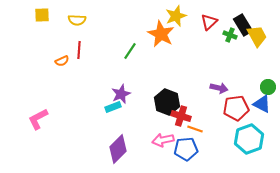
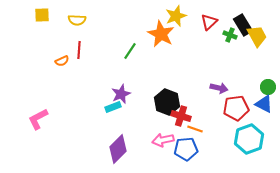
blue triangle: moved 2 px right
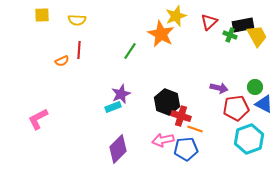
black rectangle: rotated 70 degrees counterclockwise
green circle: moved 13 px left
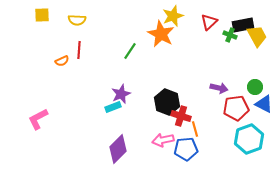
yellow star: moved 3 px left
orange line: rotated 56 degrees clockwise
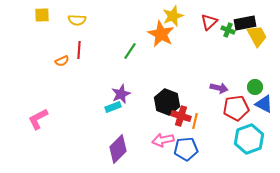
black rectangle: moved 2 px right, 2 px up
green cross: moved 2 px left, 5 px up
orange line: moved 8 px up; rotated 28 degrees clockwise
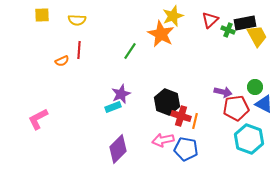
red triangle: moved 1 px right, 2 px up
purple arrow: moved 4 px right, 4 px down
cyan hexagon: rotated 20 degrees counterclockwise
blue pentagon: rotated 15 degrees clockwise
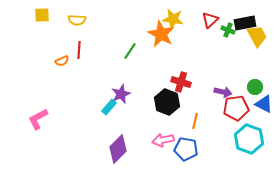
yellow star: moved 3 px down; rotated 30 degrees clockwise
cyan rectangle: moved 4 px left; rotated 28 degrees counterclockwise
red cross: moved 34 px up
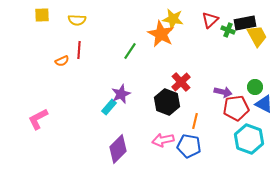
red cross: rotated 30 degrees clockwise
blue pentagon: moved 3 px right, 3 px up
